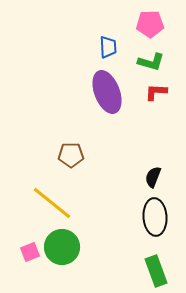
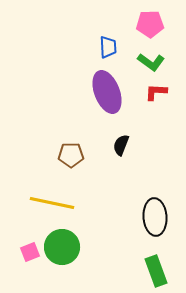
green L-shape: rotated 20 degrees clockwise
black semicircle: moved 32 px left, 32 px up
yellow line: rotated 27 degrees counterclockwise
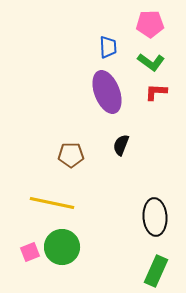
green rectangle: rotated 44 degrees clockwise
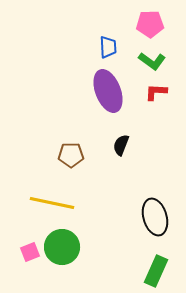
green L-shape: moved 1 px right, 1 px up
purple ellipse: moved 1 px right, 1 px up
black ellipse: rotated 12 degrees counterclockwise
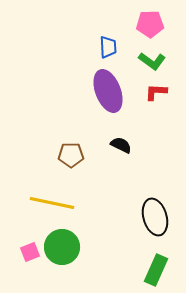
black semicircle: rotated 95 degrees clockwise
green rectangle: moved 1 px up
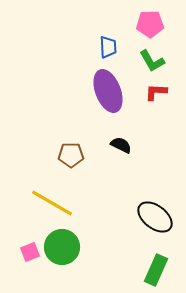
green L-shape: rotated 24 degrees clockwise
yellow line: rotated 18 degrees clockwise
black ellipse: rotated 36 degrees counterclockwise
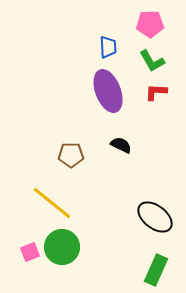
yellow line: rotated 9 degrees clockwise
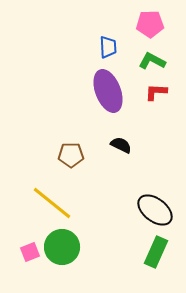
green L-shape: rotated 148 degrees clockwise
black ellipse: moved 7 px up
green rectangle: moved 18 px up
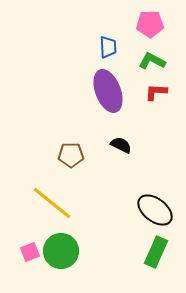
green circle: moved 1 px left, 4 px down
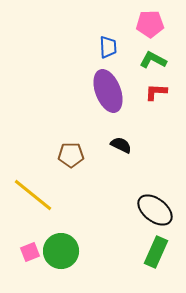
green L-shape: moved 1 px right, 1 px up
yellow line: moved 19 px left, 8 px up
